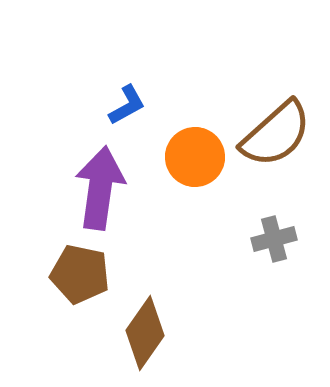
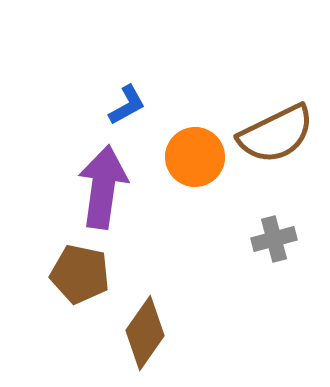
brown semicircle: rotated 16 degrees clockwise
purple arrow: moved 3 px right, 1 px up
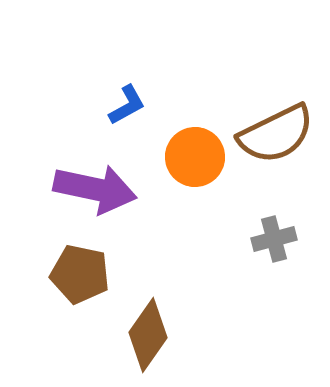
purple arrow: moved 8 px left, 2 px down; rotated 94 degrees clockwise
brown diamond: moved 3 px right, 2 px down
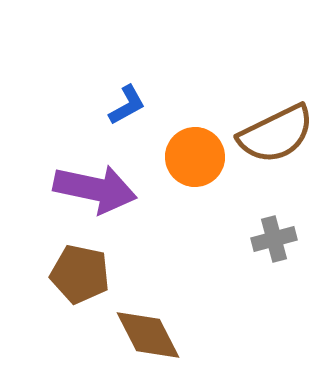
brown diamond: rotated 62 degrees counterclockwise
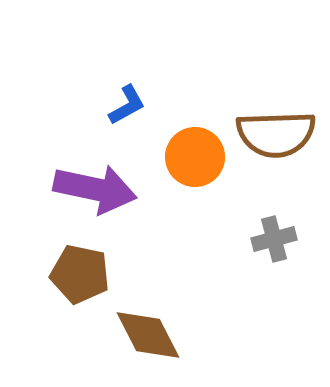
brown semicircle: rotated 24 degrees clockwise
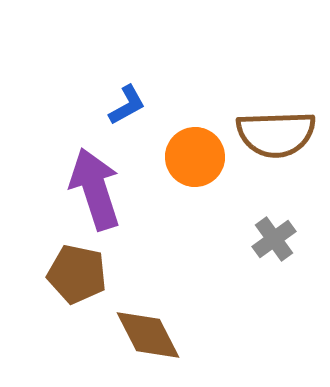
purple arrow: rotated 120 degrees counterclockwise
gray cross: rotated 21 degrees counterclockwise
brown pentagon: moved 3 px left
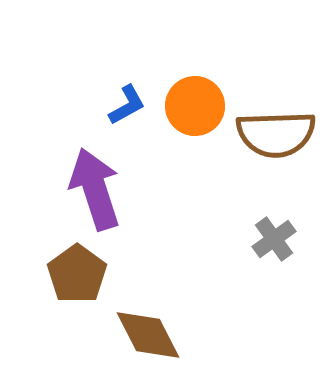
orange circle: moved 51 px up
brown pentagon: rotated 24 degrees clockwise
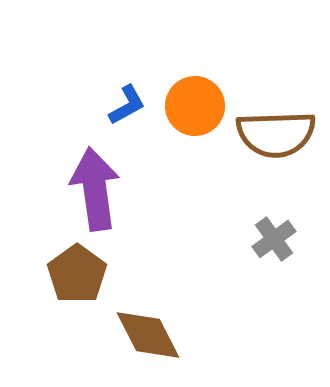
purple arrow: rotated 10 degrees clockwise
